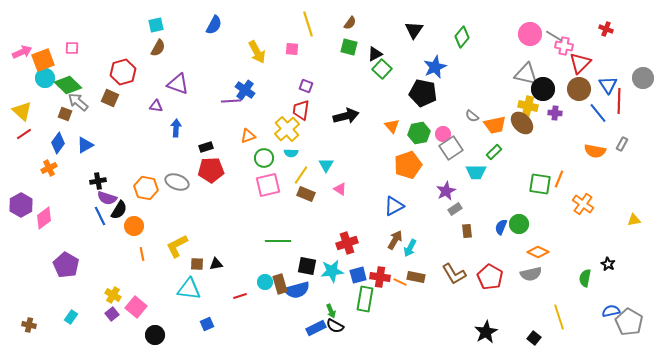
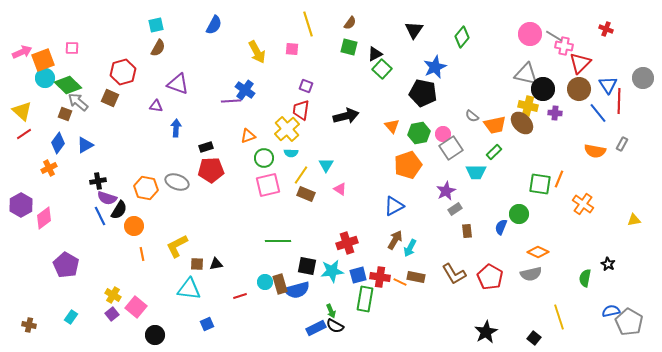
green circle at (519, 224): moved 10 px up
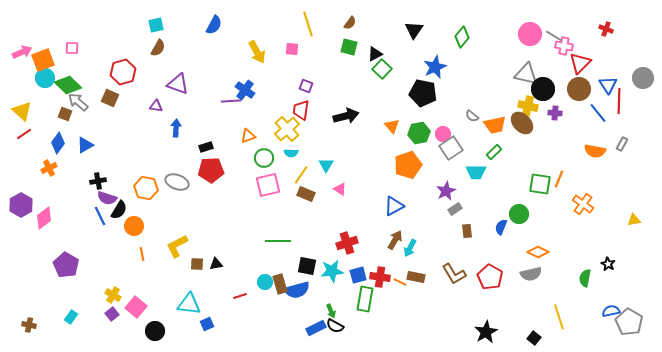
cyan triangle at (189, 289): moved 15 px down
black circle at (155, 335): moved 4 px up
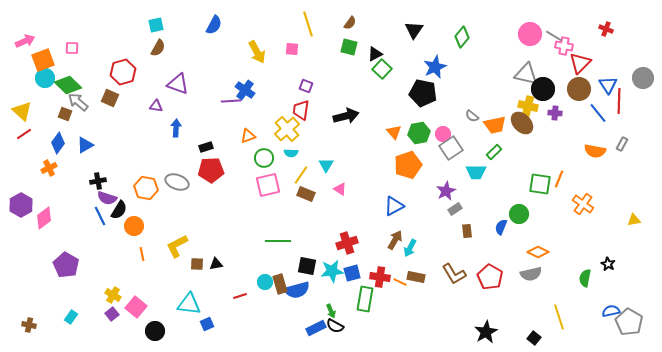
pink arrow at (22, 52): moved 3 px right, 11 px up
orange triangle at (392, 126): moved 2 px right, 6 px down
blue square at (358, 275): moved 6 px left, 2 px up
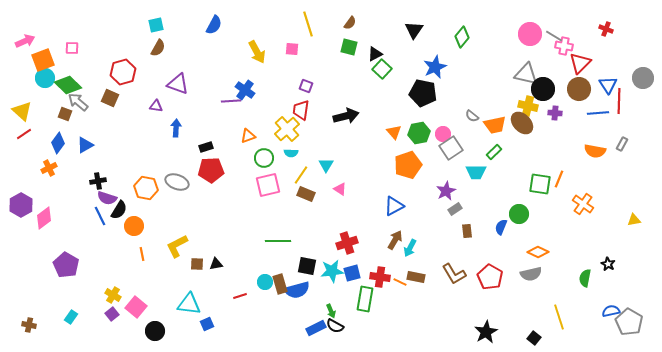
blue line at (598, 113): rotated 55 degrees counterclockwise
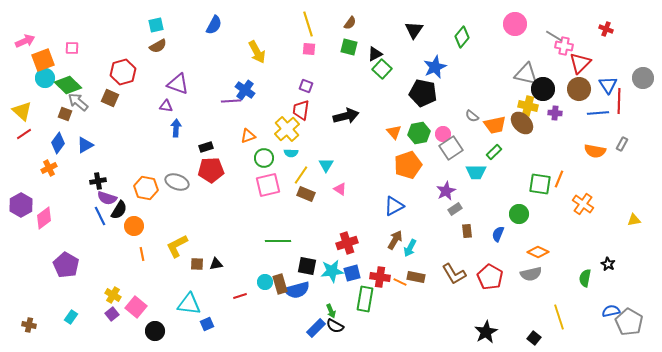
pink circle at (530, 34): moved 15 px left, 10 px up
brown semicircle at (158, 48): moved 2 px up; rotated 30 degrees clockwise
pink square at (292, 49): moved 17 px right
purple triangle at (156, 106): moved 10 px right
blue semicircle at (501, 227): moved 3 px left, 7 px down
blue rectangle at (316, 328): rotated 18 degrees counterclockwise
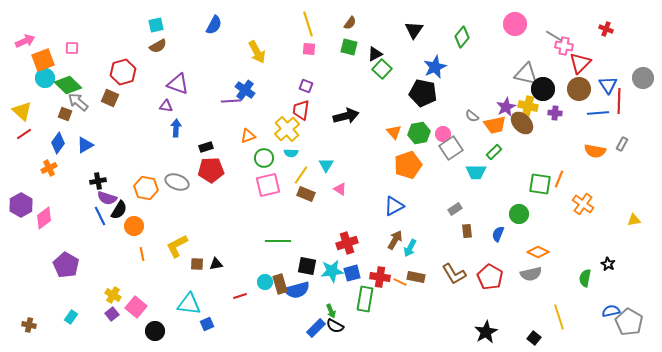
purple star at (446, 191): moved 60 px right, 84 px up
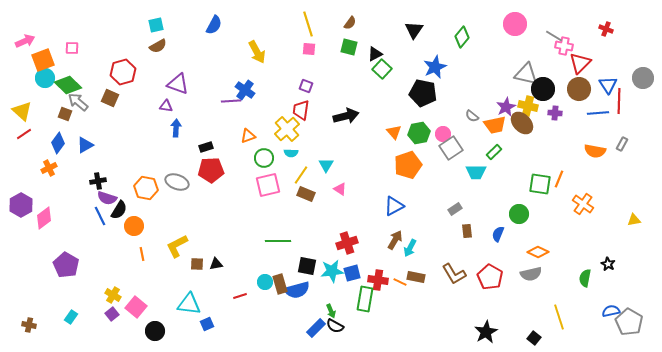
red cross at (380, 277): moved 2 px left, 3 px down
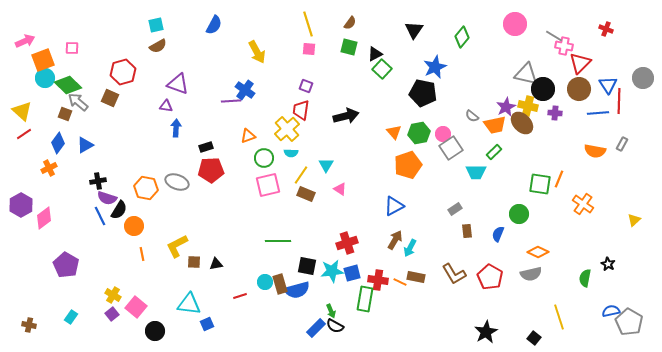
yellow triangle at (634, 220): rotated 32 degrees counterclockwise
brown square at (197, 264): moved 3 px left, 2 px up
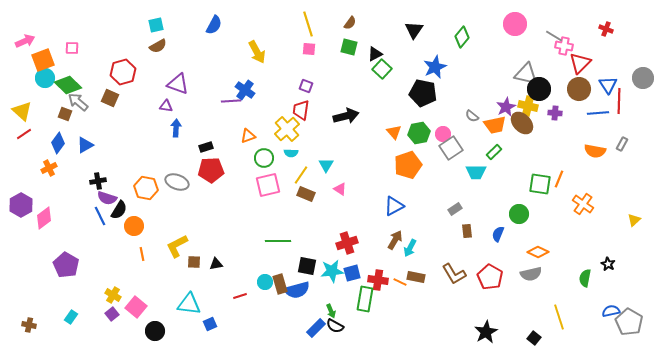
black circle at (543, 89): moved 4 px left
blue square at (207, 324): moved 3 px right
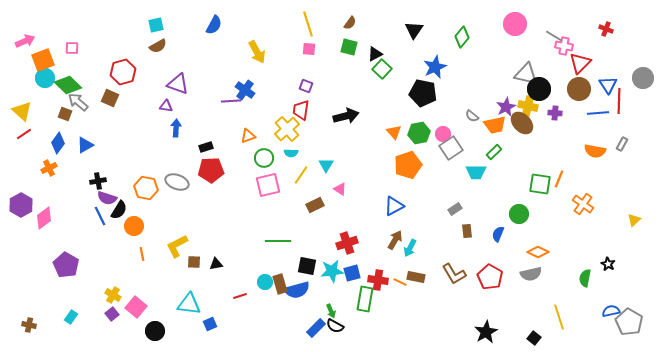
brown rectangle at (306, 194): moved 9 px right, 11 px down; rotated 48 degrees counterclockwise
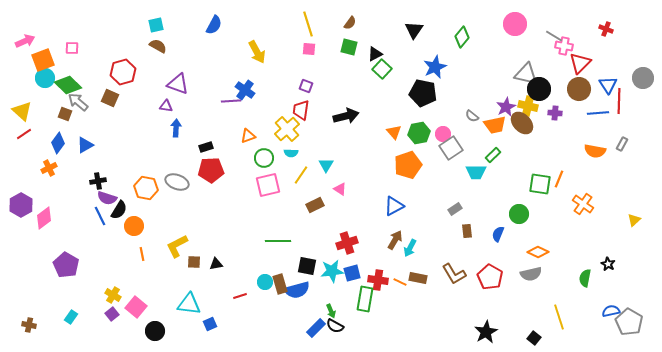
brown semicircle at (158, 46): rotated 120 degrees counterclockwise
green rectangle at (494, 152): moved 1 px left, 3 px down
brown rectangle at (416, 277): moved 2 px right, 1 px down
